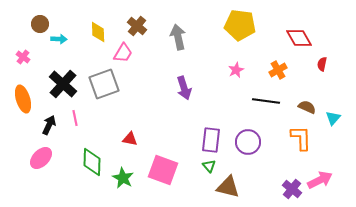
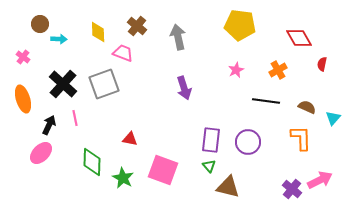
pink trapezoid: rotated 100 degrees counterclockwise
pink ellipse: moved 5 px up
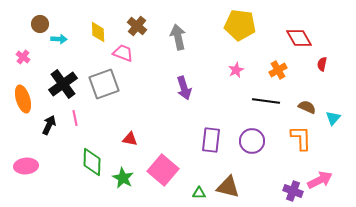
black cross: rotated 12 degrees clockwise
purple circle: moved 4 px right, 1 px up
pink ellipse: moved 15 px left, 13 px down; rotated 40 degrees clockwise
green triangle: moved 10 px left, 27 px down; rotated 48 degrees counterclockwise
pink square: rotated 20 degrees clockwise
purple cross: moved 1 px right, 2 px down; rotated 18 degrees counterclockwise
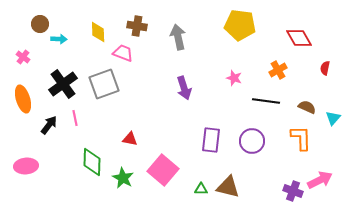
brown cross: rotated 30 degrees counterclockwise
red semicircle: moved 3 px right, 4 px down
pink star: moved 2 px left, 8 px down; rotated 28 degrees counterclockwise
black arrow: rotated 12 degrees clockwise
green triangle: moved 2 px right, 4 px up
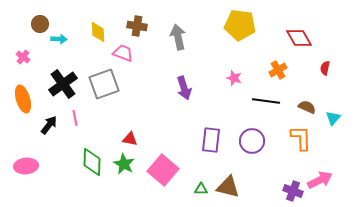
green star: moved 1 px right, 14 px up
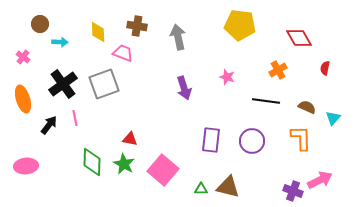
cyan arrow: moved 1 px right, 3 px down
pink star: moved 7 px left, 1 px up
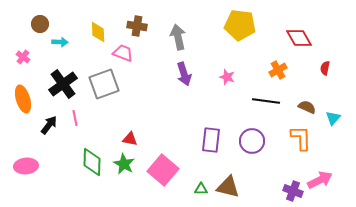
purple arrow: moved 14 px up
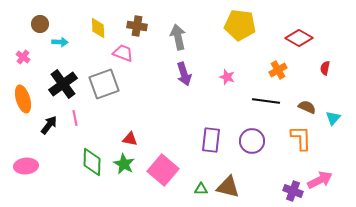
yellow diamond: moved 4 px up
red diamond: rotated 32 degrees counterclockwise
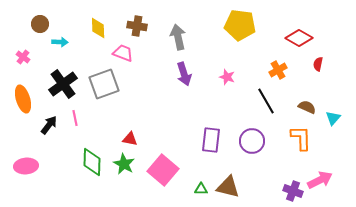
red semicircle: moved 7 px left, 4 px up
black line: rotated 52 degrees clockwise
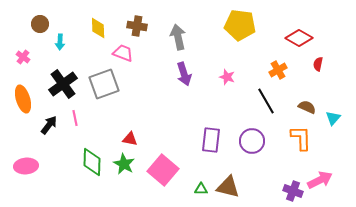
cyan arrow: rotated 91 degrees clockwise
